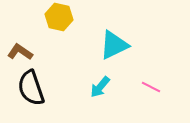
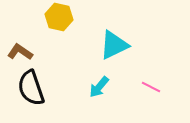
cyan arrow: moved 1 px left
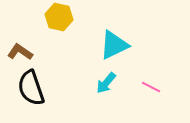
cyan arrow: moved 7 px right, 4 px up
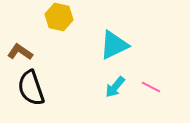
cyan arrow: moved 9 px right, 4 px down
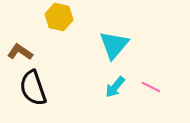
cyan triangle: rotated 24 degrees counterclockwise
black semicircle: moved 2 px right
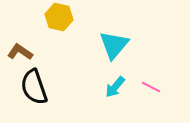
black semicircle: moved 1 px right, 1 px up
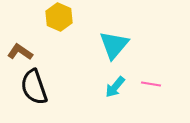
yellow hexagon: rotated 12 degrees clockwise
pink line: moved 3 px up; rotated 18 degrees counterclockwise
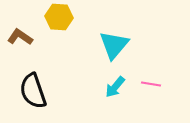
yellow hexagon: rotated 20 degrees counterclockwise
brown L-shape: moved 15 px up
black semicircle: moved 1 px left, 4 px down
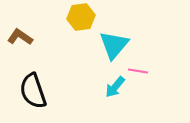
yellow hexagon: moved 22 px right; rotated 12 degrees counterclockwise
pink line: moved 13 px left, 13 px up
